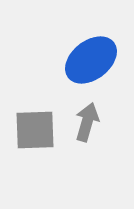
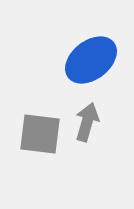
gray square: moved 5 px right, 4 px down; rotated 9 degrees clockwise
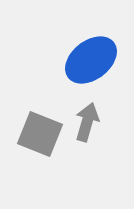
gray square: rotated 15 degrees clockwise
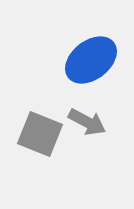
gray arrow: rotated 102 degrees clockwise
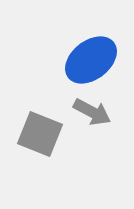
gray arrow: moved 5 px right, 10 px up
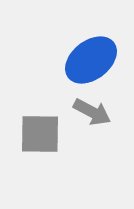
gray square: rotated 21 degrees counterclockwise
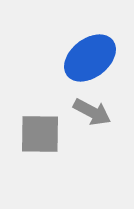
blue ellipse: moved 1 px left, 2 px up
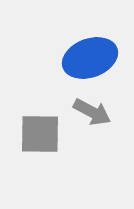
blue ellipse: rotated 18 degrees clockwise
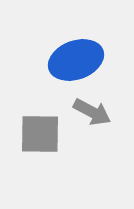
blue ellipse: moved 14 px left, 2 px down
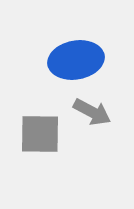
blue ellipse: rotated 10 degrees clockwise
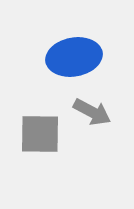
blue ellipse: moved 2 px left, 3 px up
